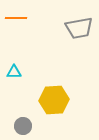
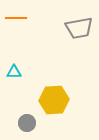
gray circle: moved 4 px right, 3 px up
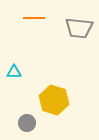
orange line: moved 18 px right
gray trapezoid: rotated 16 degrees clockwise
yellow hexagon: rotated 20 degrees clockwise
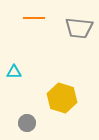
yellow hexagon: moved 8 px right, 2 px up
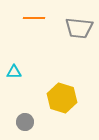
gray circle: moved 2 px left, 1 px up
